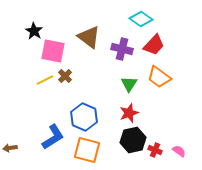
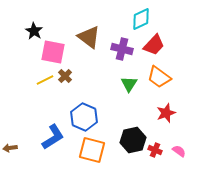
cyan diamond: rotated 60 degrees counterclockwise
pink square: moved 1 px down
red star: moved 37 px right
orange square: moved 5 px right
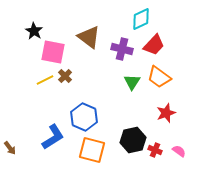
green triangle: moved 3 px right, 2 px up
brown arrow: rotated 120 degrees counterclockwise
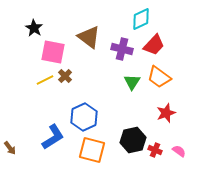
black star: moved 3 px up
blue hexagon: rotated 12 degrees clockwise
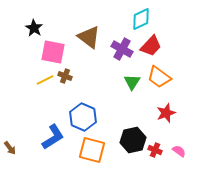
red trapezoid: moved 3 px left, 1 px down
purple cross: rotated 15 degrees clockwise
brown cross: rotated 24 degrees counterclockwise
blue hexagon: moved 1 px left; rotated 12 degrees counterclockwise
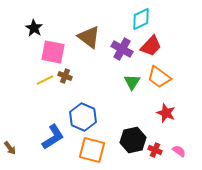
red star: rotated 30 degrees counterclockwise
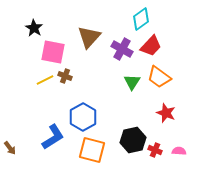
cyan diamond: rotated 10 degrees counterclockwise
brown triangle: rotated 35 degrees clockwise
blue hexagon: rotated 8 degrees clockwise
pink semicircle: rotated 32 degrees counterclockwise
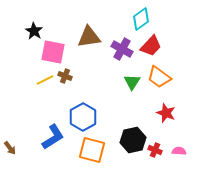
black star: moved 3 px down
brown triangle: rotated 40 degrees clockwise
